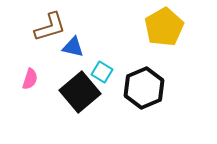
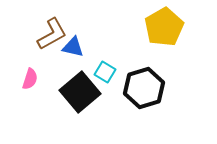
brown L-shape: moved 2 px right, 7 px down; rotated 12 degrees counterclockwise
cyan square: moved 3 px right
black hexagon: rotated 6 degrees clockwise
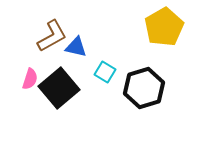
brown L-shape: moved 2 px down
blue triangle: moved 3 px right
black square: moved 21 px left, 4 px up
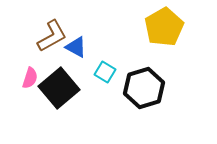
blue triangle: rotated 15 degrees clockwise
pink semicircle: moved 1 px up
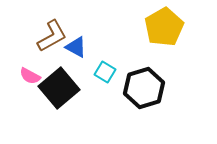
pink semicircle: moved 2 px up; rotated 100 degrees clockwise
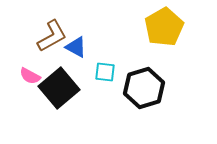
cyan square: rotated 25 degrees counterclockwise
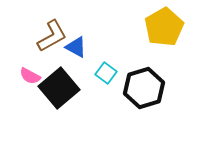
cyan square: moved 1 px right, 1 px down; rotated 30 degrees clockwise
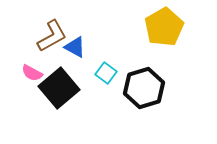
blue triangle: moved 1 px left
pink semicircle: moved 2 px right, 3 px up
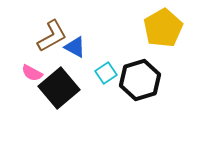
yellow pentagon: moved 1 px left, 1 px down
cyan square: rotated 20 degrees clockwise
black hexagon: moved 4 px left, 8 px up
